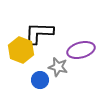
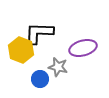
purple ellipse: moved 2 px right, 2 px up
blue circle: moved 1 px up
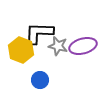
purple ellipse: moved 2 px up
gray star: moved 21 px up
blue circle: moved 1 px down
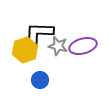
yellow hexagon: moved 4 px right; rotated 20 degrees clockwise
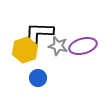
blue circle: moved 2 px left, 2 px up
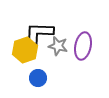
purple ellipse: rotated 64 degrees counterclockwise
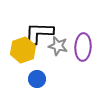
purple ellipse: moved 1 px down; rotated 8 degrees counterclockwise
yellow hexagon: moved 2 px left
blue circle: moved 1 px left, 1 px down
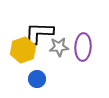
gray star: moved 1 px right, 1 px down; rotated 18 degrees counterclockwise
